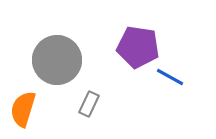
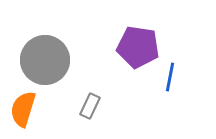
gray circle: moved 12 px left
blue line: rotated 72 degrees clockwise
gray rectangle: moved 1 px right, 2 px down
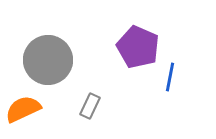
purple pentagon: rotated 15 degrees clockwise
gray circle: moved 3 px right
orange semicircle: rotated 48 degrees clockwise
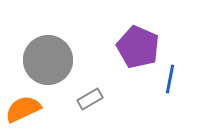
blue line: moved 2 px down
gray rectangle: moved 7 px up; rotated 35 degrees clockwise
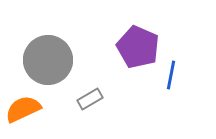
blue line: moved 1 px right, 4 px up
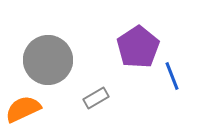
purple pentagon: rotated 15 degrees clockwise
blue line: moved 1 px right, 1 px down; rotated 32 degrees counterclockwise
gray rectangle: moved 6 px right, 1 px up
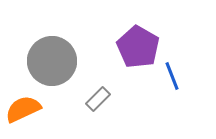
purple pentagon: rotated 9 degrees counterclockwise
gray circle: moved 4 px right, 1 px down
gray rectangle: moved 2 px right, 1 px down; rotated 15 degrees counterclockwise
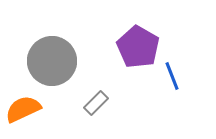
gray rectangle: moved 2 px left, 4 px down
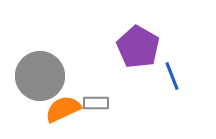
gray circle: moved 12 px left, 15 px down
gray rectangle: rotated 45 degrees clockwise
orange semicircle: moved 40 px right
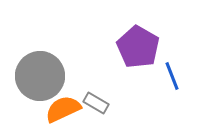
gray rectangle: rotated 30 degrees clockwise
